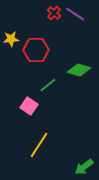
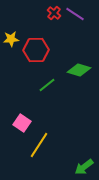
green line: moved 1 px left
pink square: moved 7 px left, 17 px down
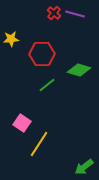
purple line: rotated 18 degrees counterclockwise
red hexagon: moved 6 px right, 4 px down
yellow line: moved 1 px up
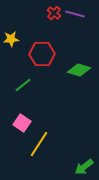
green line: moved 24 px left
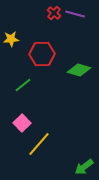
pink square: rotated 12 degrees clockwise
yellow line: rotated 8 degrees clockwise
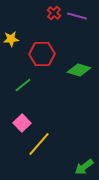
purple line: moved 2 px right, 2 px down
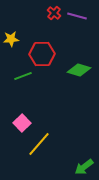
green line: moved 9 px up; rotated 18 degrees clockwise
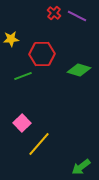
purple line: rotated 12 degrees clockwise
green arrow: moved 3 px left
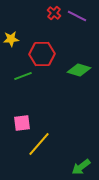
pink square: rotated 36 degrees clockwise
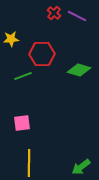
yellow line: moved 10 px left, 19 px down; rotated 40 degrees counterclockwise
